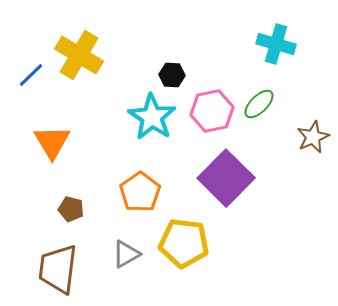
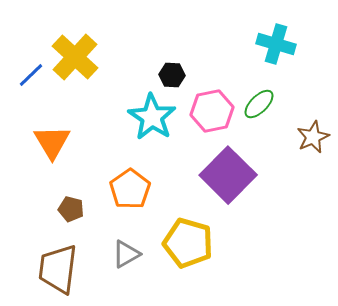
yellow cross: moved 4 px left, 2 px down; rotated 12 degrees clockwise
purple square: moved 2 px right, 3 px up
orange pentagon: moved 10 px left, 3 px up
yellow pentagon: moved 4 px right; rotated 9 degrees clockwise
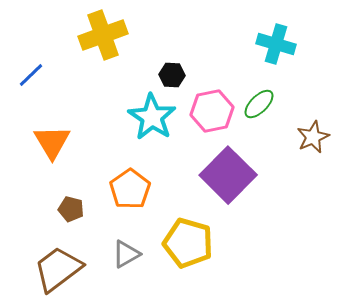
yellow cross: moved 28 px right, 22 px up; rotated 27 degrees clockwise
brown trapezoid: rotated 46 degrees clockwise
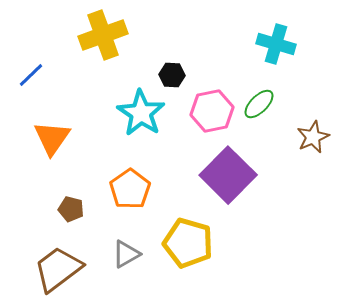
cyan star: moved 11 px left, 4 px up
orange triangle: moved 4 px up; rotated 6 degrees clockwise
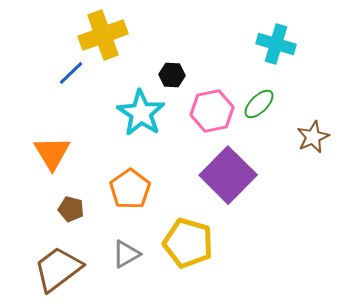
blue line: moved 40 px right, 2 px up
orange triangle: moved 15 px down; rotated 6 degrees counterclockwise
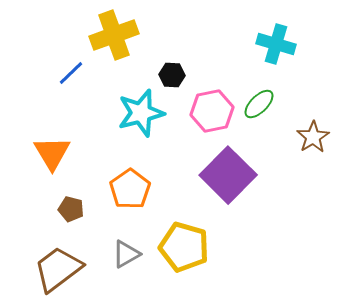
yellow cross: moved 11 px right
cyan star: rotated 24 degrees clockwise
brown star: rotated 8 degrees counterclockwise
yellow pentagon: moved 4 px left, 4 px down
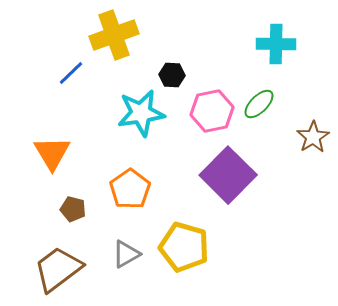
cyan cross: rotated 15 degrees counterclockwise
cyan star: rotated 6 degrees clockwise
brown pentagon: moved 2 px right
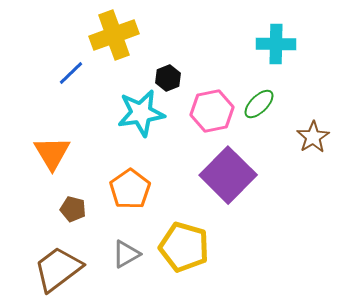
black hexagon: moved 4 px left, 3 px down; rotated 25 degrees counterclockwise
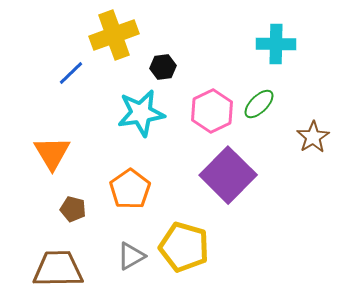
black hexagon: moved 5 px left, 11 px up; rotated 15 degrees clockwise
pink hexagon: rotated 15 degrees counterclockwise
gray triangle: moved 5 px right, 2 px down
brown trapezoid: rotated 36 degrees clockwise
